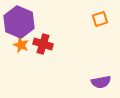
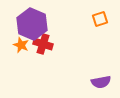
purple hexagon: moved 13 px right, 2 px down
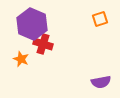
orange star: moved 14 px down
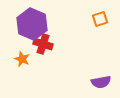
orange star: moved 1 px right
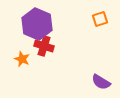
purple hexagon: moved 5 px right
red cross: moved 1 px right, 2 px down
purple semicircle: rotated 42 degrees clockwise
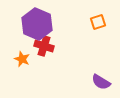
orange square: moved 2 px left, 3 px down
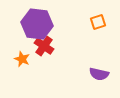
purple hexagon: rotated 16 degrees counterclockwise
red cross: rotated 18 degrees clockwise
purple semicircle: moved 2 px left, 8 px up; rotated 18 degrees counterclockwise
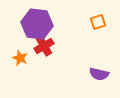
red cross: rotated 24 degrees clockwise
orange star: moved 2 px left, 1 px up
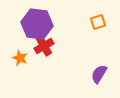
purple semicircle: rotated 108 degrees clockwise
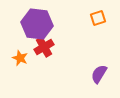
orange square: moved 4 px up
red cross: moved 1 px down
